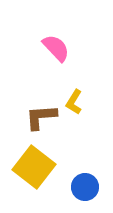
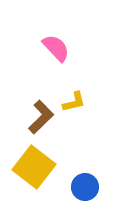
yellow L-shape: rotated 135 degrees counterclockwise
brown L-shape: rotated 140 degrees clockwise
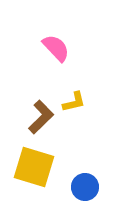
yellow square: rotated 21 degrees counterclockwise
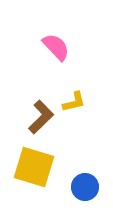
pink semicircle: moved 1 px up
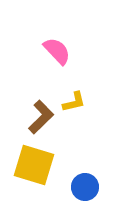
pink semicircle: moved 1 px right, 4 px down
yellow square: moved 2 px up
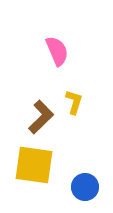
pink semicircle: rotated 20 degrees clockwise
yellow L-shape: rotated 60 degrees counterclockwise
yellow square: rotated 9 degrees counterclockwise
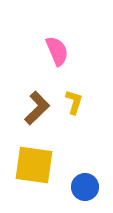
brown L-shape: moved 4 px left, 9 px up
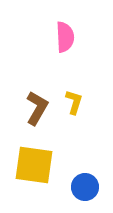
pink semicircle: moved 8 px right, 14 px up; rotated 20 degrees clockwise
brown L-shape: rotated 16 degrees counterclockwise
